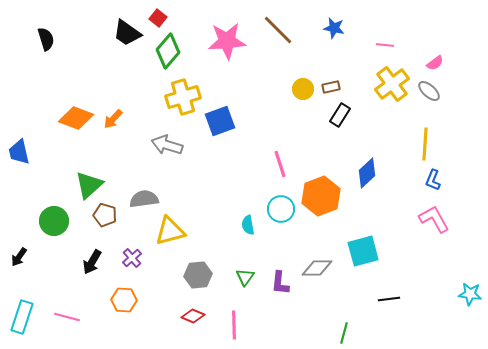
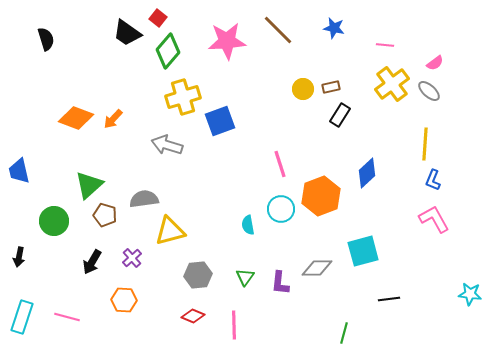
blue trapezoid at (19, 152): moved 19 px down
black arrow at (19, 257): rotated 24 degrees counterclockwise
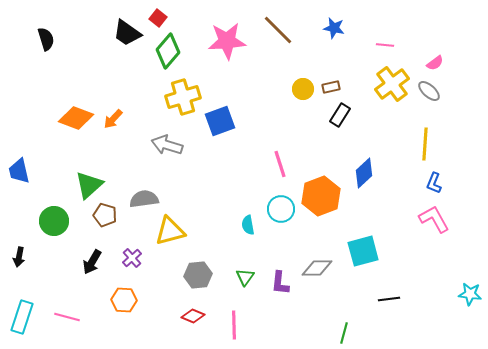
blue diamond at (367, 173): moved 3 px left
blue L-shape at (433, 180): moved 1 px right, 3 px down
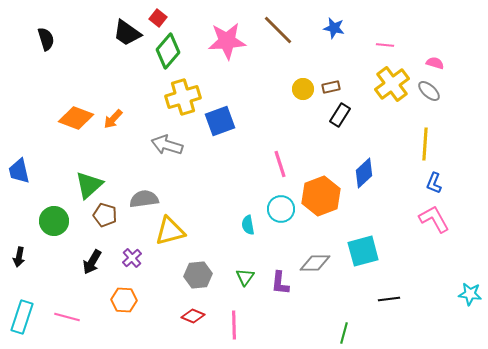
pink semicircle at (435, 63): rotated 126 degrees counterclockwise
gray diamond at (317, 268): moved 2 px left, 5 px up
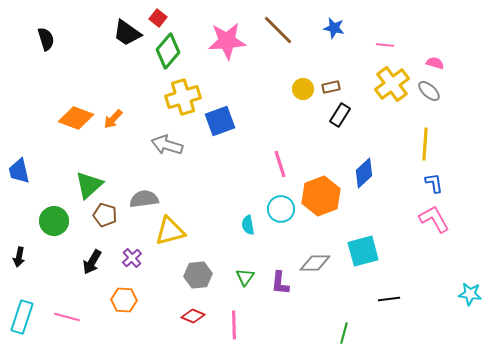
blue L-shape at (434, 183): rotated 150 degrees clockwise
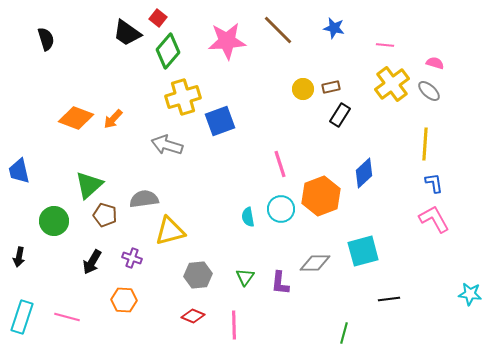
cyan semicircle at (248, 225): moved 8 px up
purple cross at (132, 258): rotated 30 degrees counterclockwise
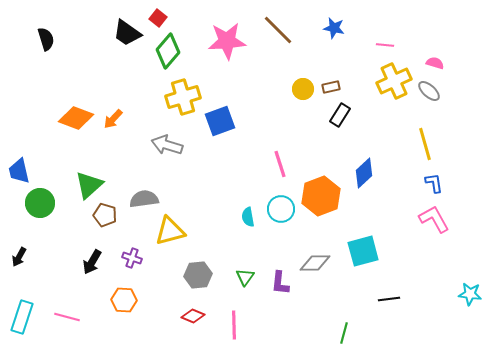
yellow cross at (392, 84): moved 2 px right, 3 px up; rotated 12 degrees clockwise
yellow line at (425, 144): rotated 20 degrees counterclockwise
green circle at (54, 221): moved 14 px left, 18 px up
black arrow at (19, 257): rotated 18 degrees clockwise
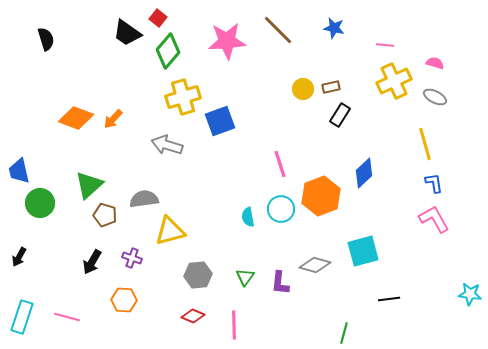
gray ellipse at (429, 91): moved 6 px right, 6 px down; rotated 15 degrees counterclockwise
gray diamond at (315, 263): moved 2 px down; rotated 16 degrees clockwise
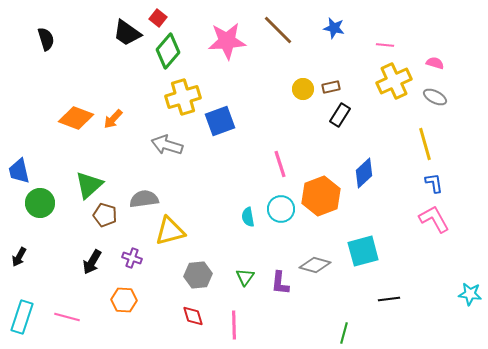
red diamond at (193, 316): rotated 50 degrees clockwise
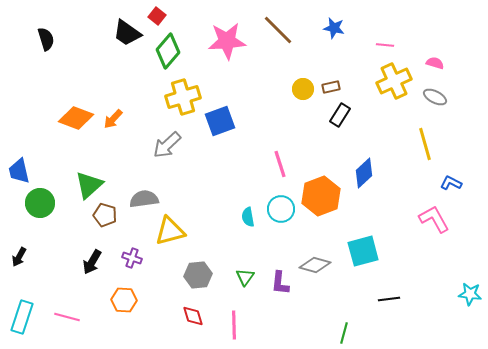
red square at (158, 18): moved 1 px left, 2 px up
gray arrow at (167, 145): rotated 60 degrees counterclockwise
blue L-shape at (434, 183): moved 17 px right; rotated 55 degrees counterclockwise
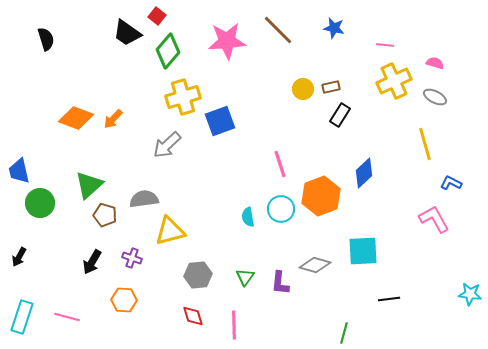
cyan square at (363, 251): rotated 12 degrees clockwise
